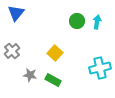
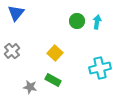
gray star: moved 12 px down
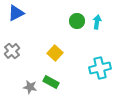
blue triangle: rotated 24 degrees clockwise
green rectangle: moved 2 px left, 2 px down
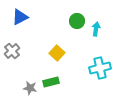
blue triangle: moved 4 px right, 4 px down
cyan arrow: moved 1 px left, 7 px down
yellow square: moved 2 px right
green rectangle: rotated 42 degrees counterclockwise
gray star: moved 1 px down
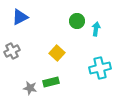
gray cross: rotated 14 degrees clockwise
